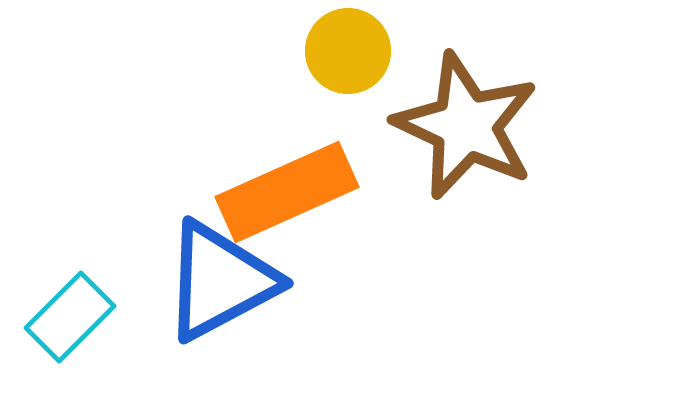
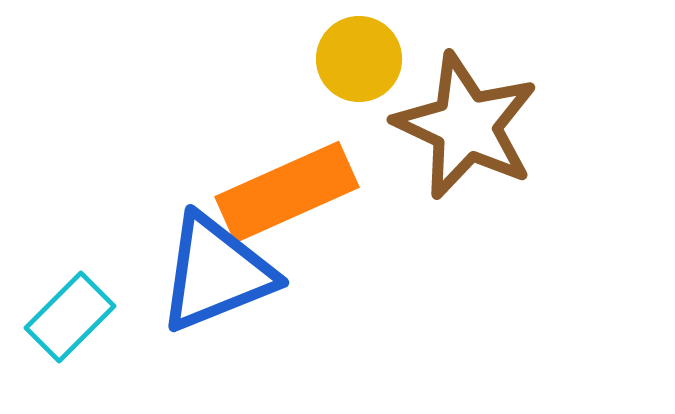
yellow circle: moved 11 px right, 8 px down
blue triangle: moved 4 px left, 8 px up; rotated 6 degrees clockwise
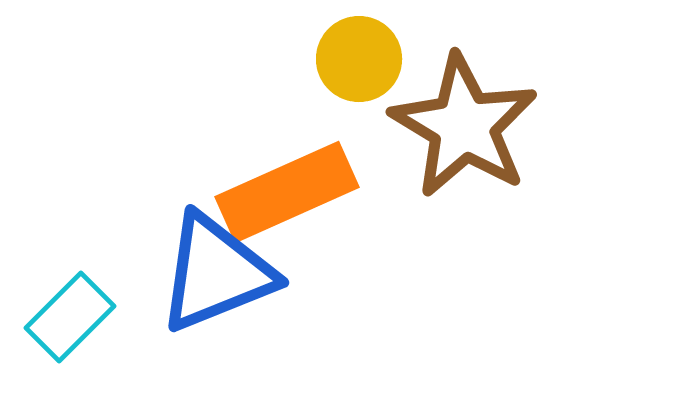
brown star: moved 2 px left; rotated 6 degrees clockwise
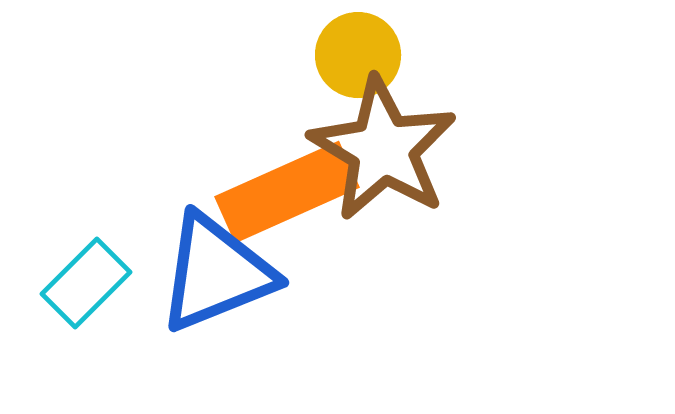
yellow circle: moved 1 px left, 4 px up
brown star: moved 81 px left, 23 px down
cyan rectangle: moved 16 px right, 34 px up
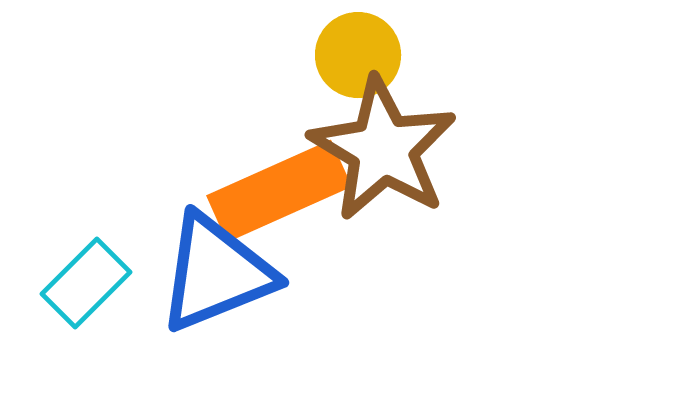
orange rectangle: moved 8 px left, 1 px up
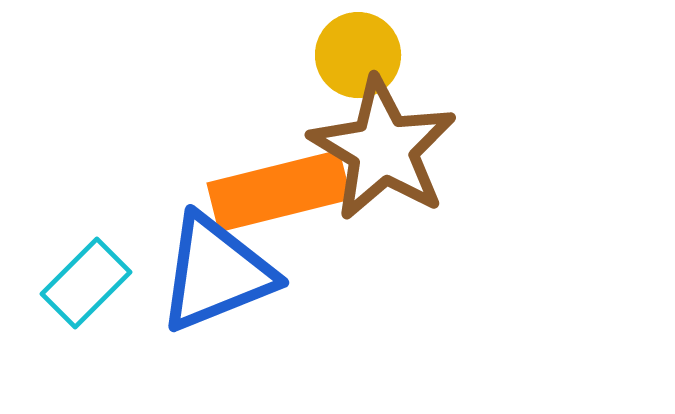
orange rectangle: rotated 10 degrees clockwise
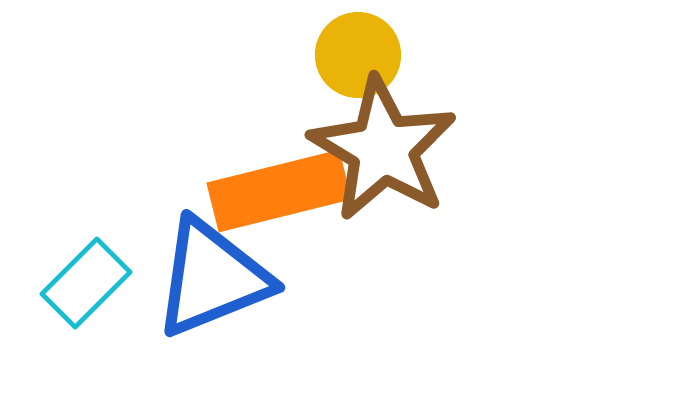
blue triangle: moved 4 px left, 5 px down
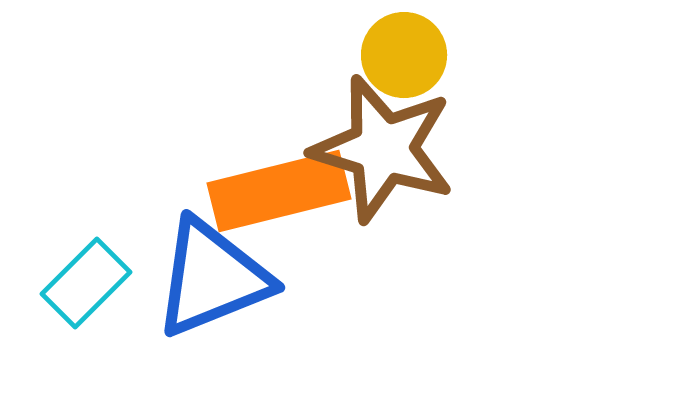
yellow circle: moved 46 px right
brown star: rotated 14 degrees counterclockwise
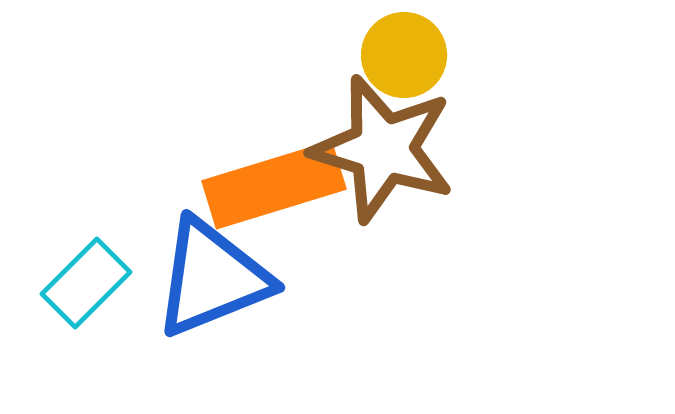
orange rectangle: moved 5 px left, 6 px up; rotated 3 degrees counterclockwise
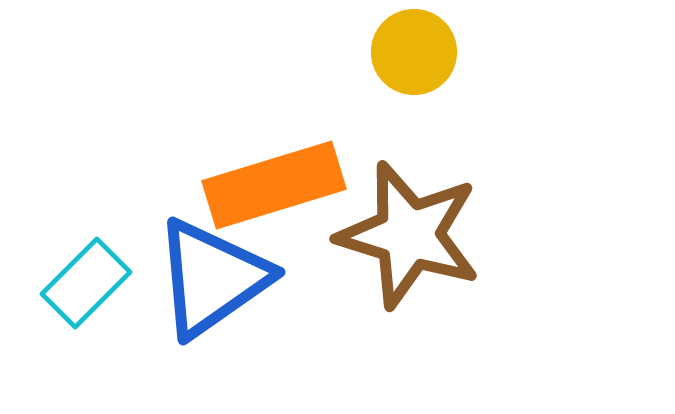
yellow circle: moved 10 px right, 3 px up
brown star: moved 26 px right, 86 px down
blue triangle: rotated 13 degrees counterclockwise
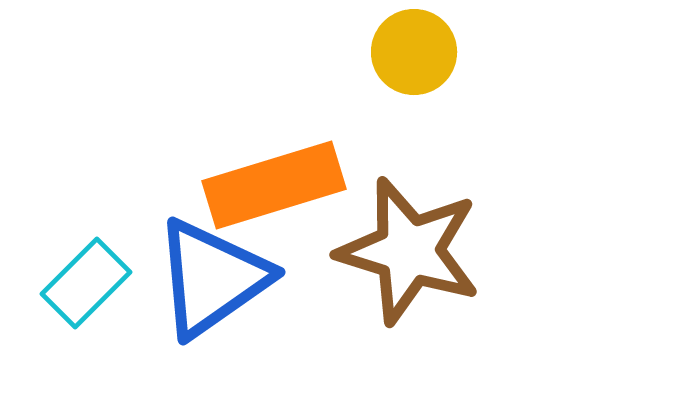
brown star: moved 16 px down
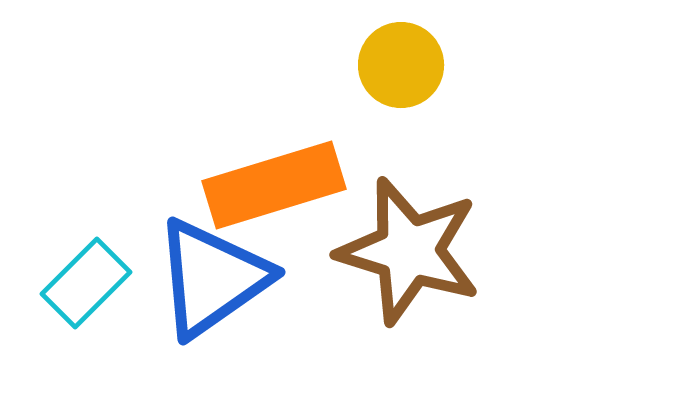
yellow circle: moved 13 px left, 13 px down
